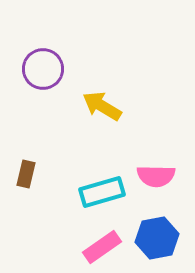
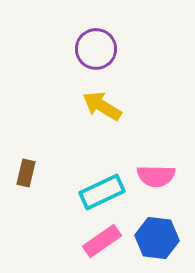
purple circle: moved 53 px right, 20 px up
brown rectangle: moved 1 px up
cyan rectangle: rotated 9 degrees counterclockwise
blue hexagon: rotated 18 degrees clockwise
pink rectangle: moved 6 px up
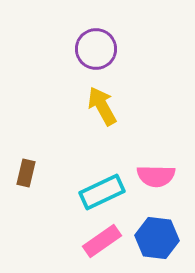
yellow arrow: rotated 30 degrees clockwise
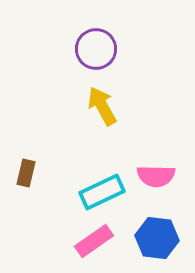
pink rectangle: moved 8 px left
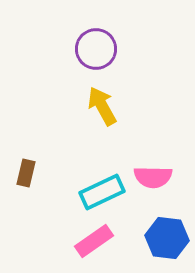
pink semicircle: moved 3 px left, 1 px down
blue hexagon: moved 10 px right
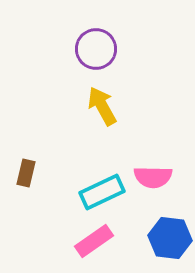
blue hexagon: moved 3 px right
